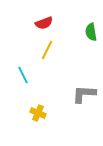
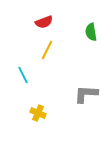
red semicircle: moved 1 px up
gray L-shape: moved 2 px right
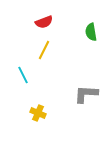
yellow line: moved 3 px left
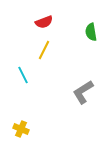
gray L-shape: moved 3 px left, 2 px up; rotated 35 degrees counterclockwise
yellow cross: moved 17 px left, 16 px down
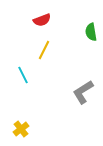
red semicircle: moved 2 px left, 2 px up
yellow cross: rotated 28 degrees clockwise
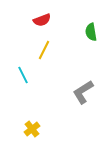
yellow cross: moved 11 px right
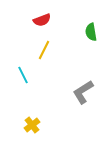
yellow cross: moved 4 px up
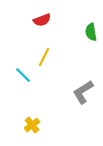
yellow line: moved 7 px down
cyan line: rotated 18 degrees counterclockwise
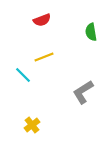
yellow line: rotated 42 degrees clockwise
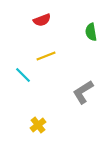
yellow line: moved 2 px right, 1 px up
yellow cross: moved 6 px right
